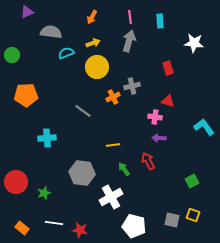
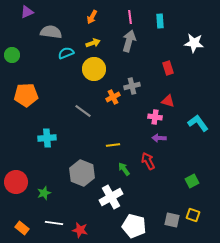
yellow circle: moved 3 px left, 2 px down
cyan L-shape: moved 6 px left, 4 px up
gray hexagon: rotated 15 degrees clockwise
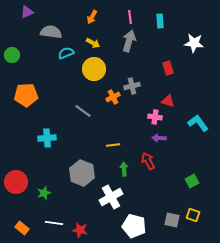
yellow arrow: rotated 48 degrees clockwise
green arrow: rotated 32 degrees clockwise
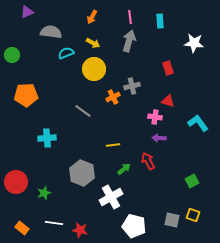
green arrow: rotated 56 degrees clockwise
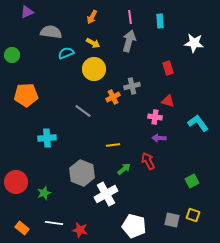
white cross: moved 5 px left, 3 px up
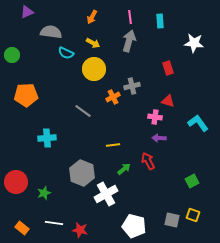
cyan semicircle: rotated 133 degrees counterclockwise
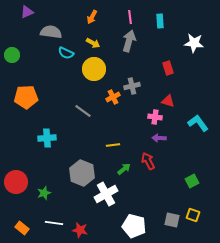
orange pentagon: moved 2 px down
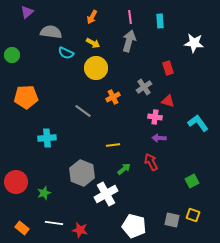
purple triangle: rotated 16 degrees counterclockwise
yellow circle: moved 2 px right, 1 px up
gray cross: moved 12 px right, 1 px down; rotated 21 degrees counterclockwise
red arrow: moved 3 px right, 1 px down
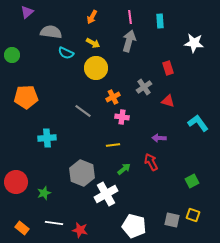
pink cross: moved 33 px left
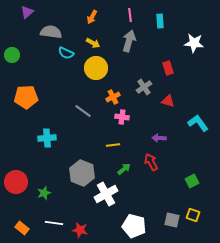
pink line: moved 2 px up
